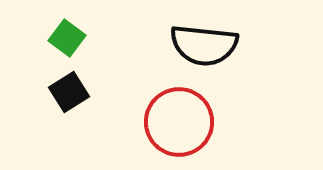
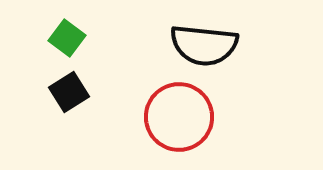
red circle: moved 5 px up
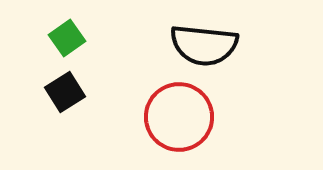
green square: rotated 18 degrees clockwise
black square: moved 4 px left
